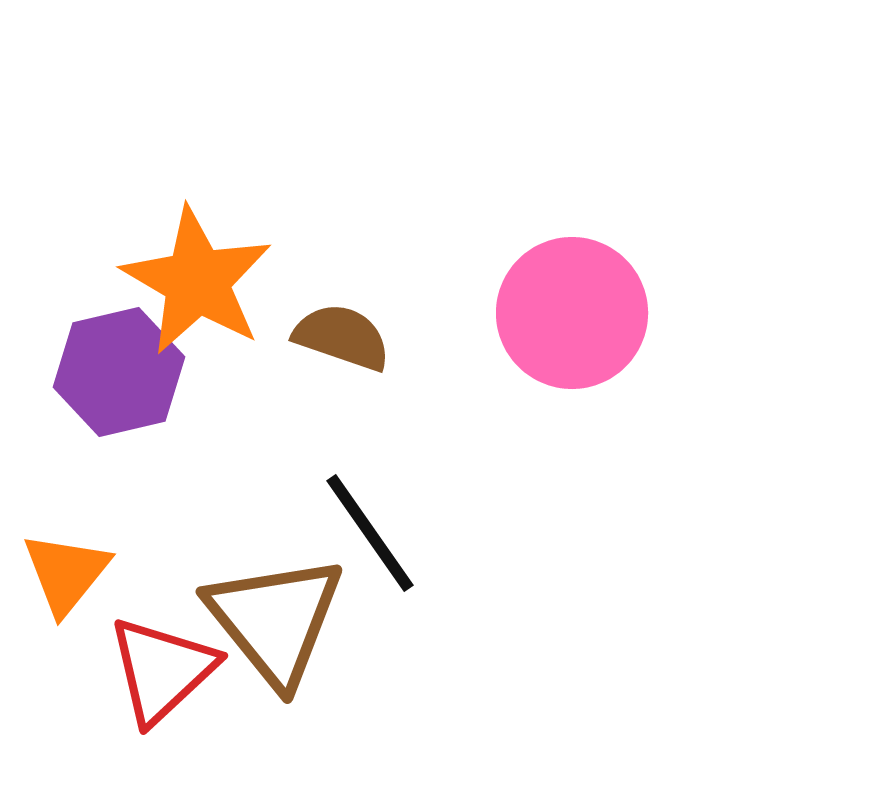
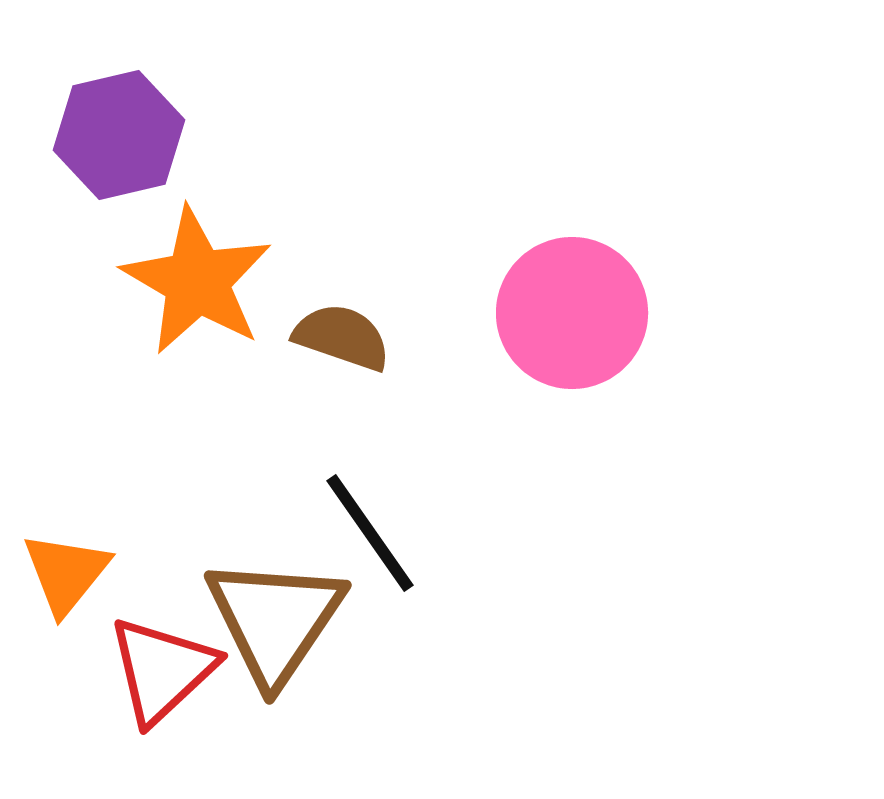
purple hexagon: moved 237 px up
brown triangle: rotated 13 degrees clockwise
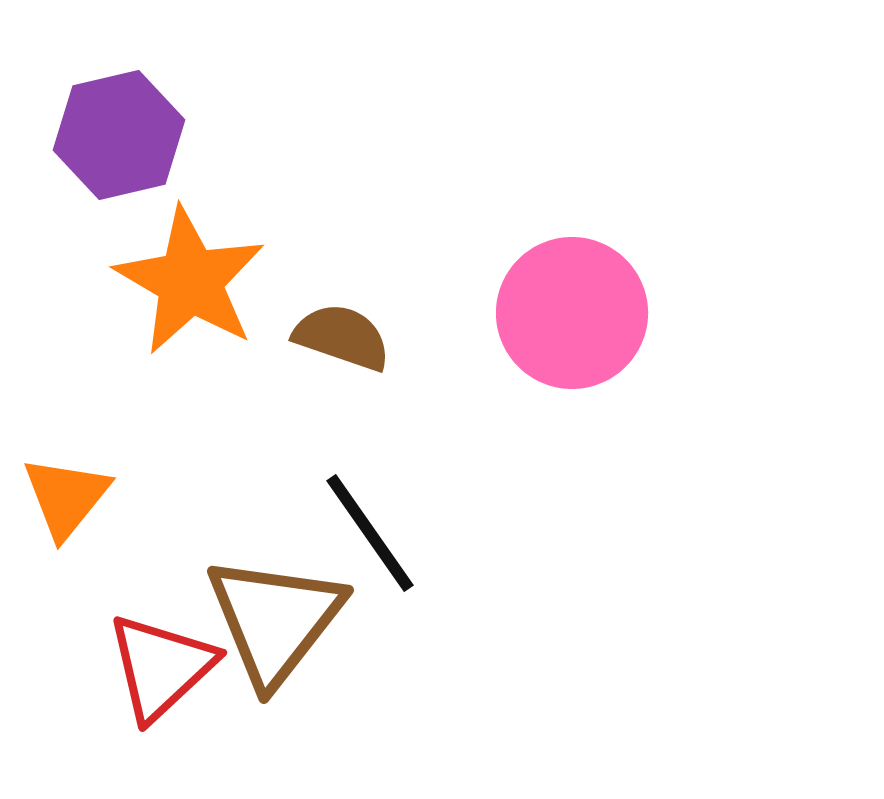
orange star: moved 7 px left
orange triangle: moved 76 px up
brown triangle: rotated 4 degrees clockwise
red triangle: moved 1 px left, 3 px up
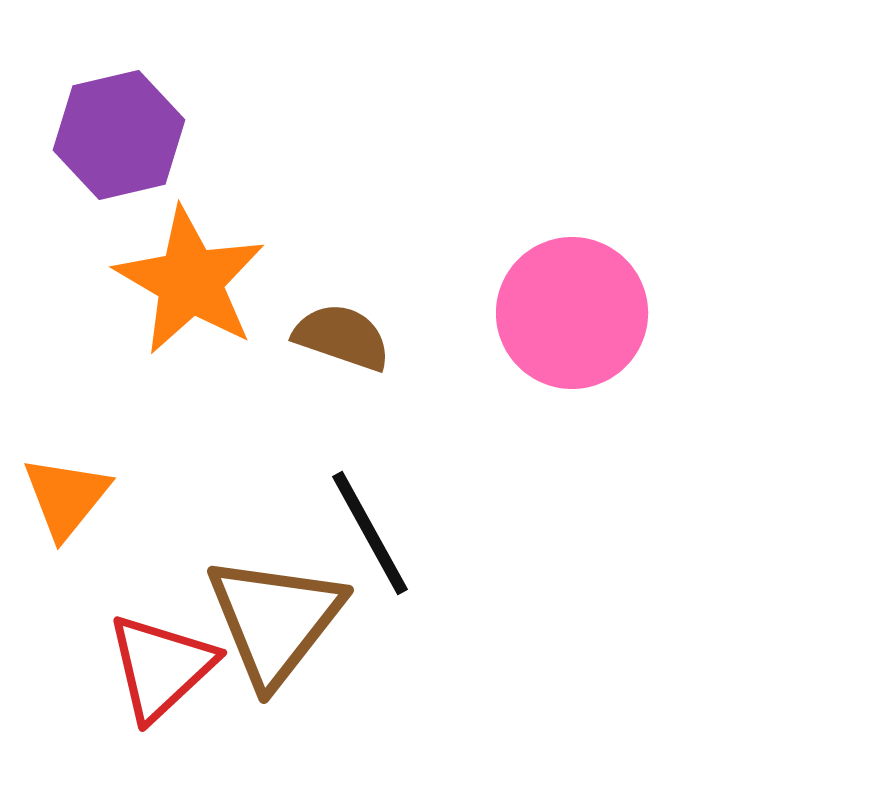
black line: rotated 6 degrees clockwise
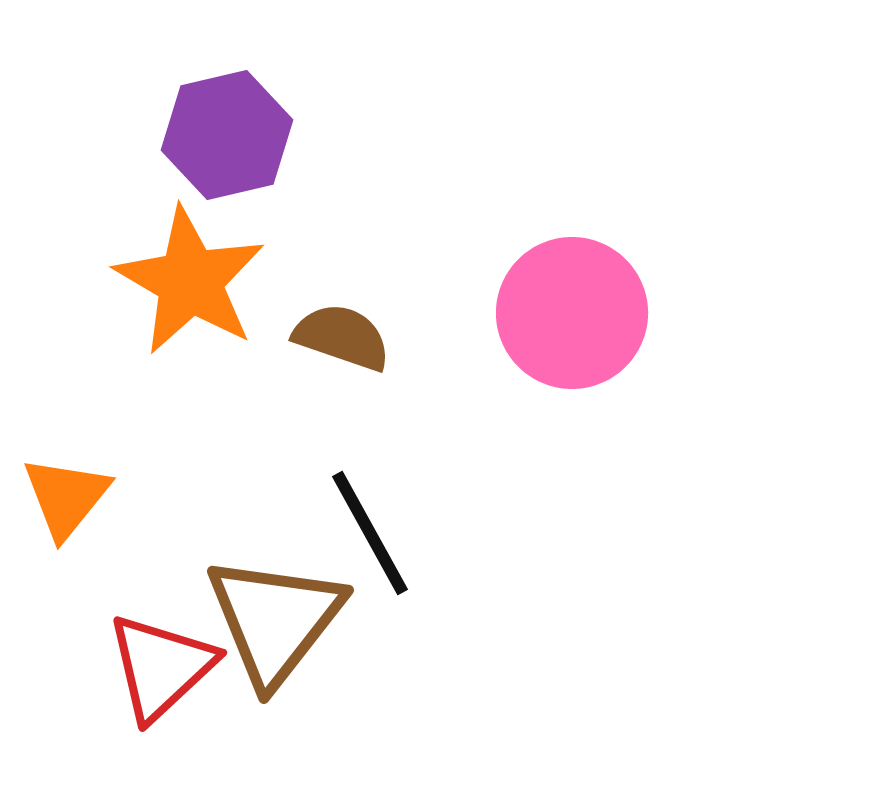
purple hexagon: moved 108 px right
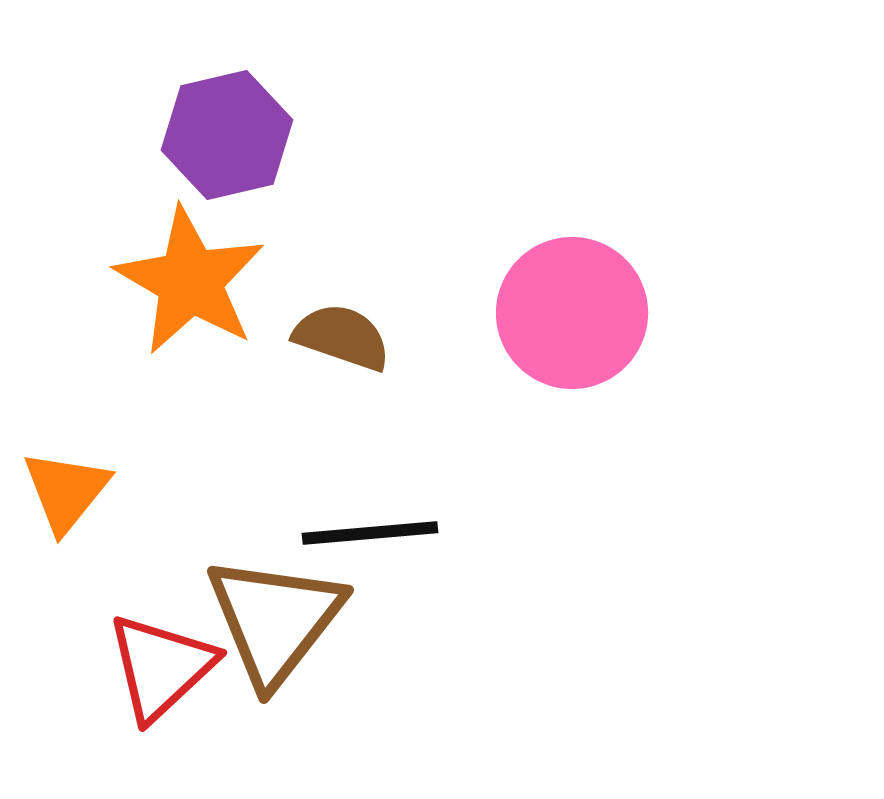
orange triangle: moved 6 px up
black line: rotated 66 degrees counterclockwise
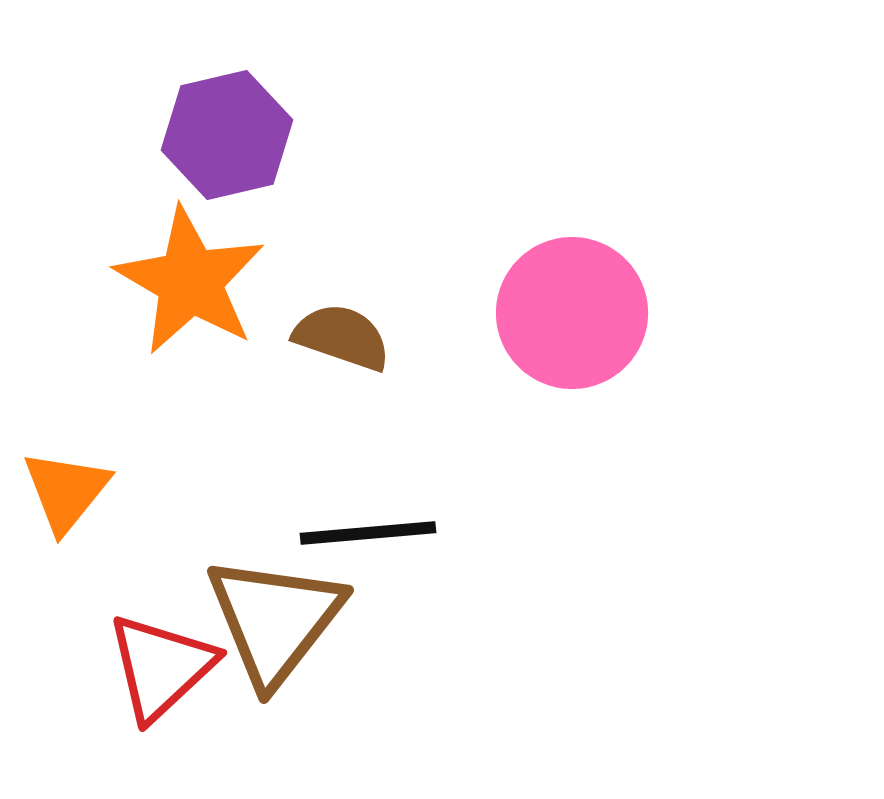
black line: moved 2 px left
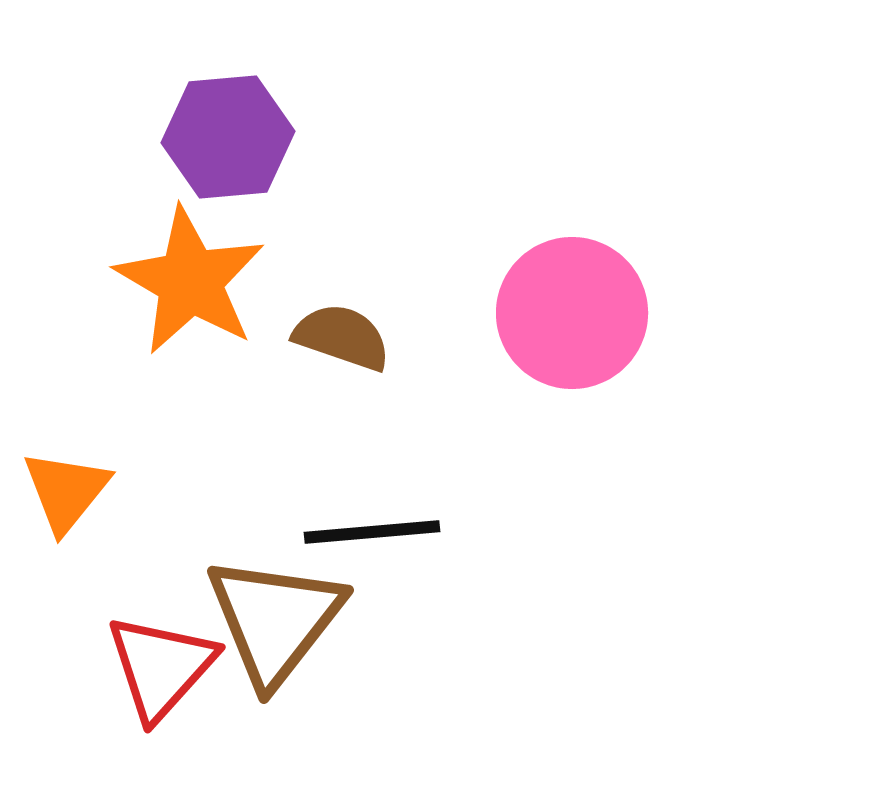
purple hexagon: moved 1 px right, 2 px down; rotated 8 degrees clockwise
black line: moved 4 px right, 1 px up
red triangle: rotated 5 degrees counterclockwise
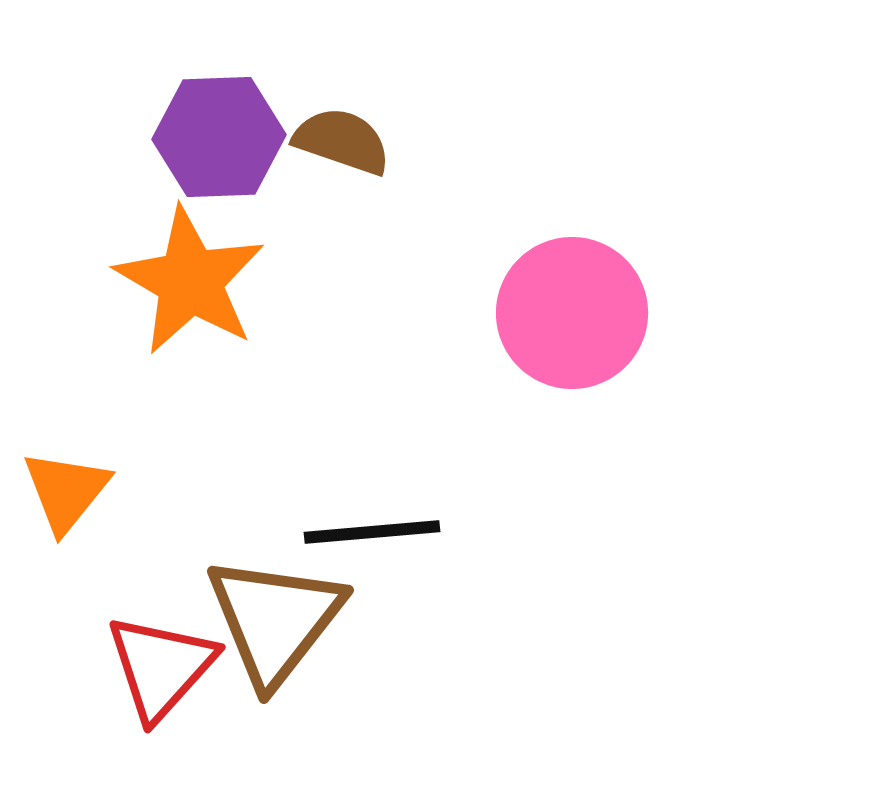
purple hexagon: moved 9 px left; rotated 3 degrees clockwise
brown semicircle: moved 196 px up
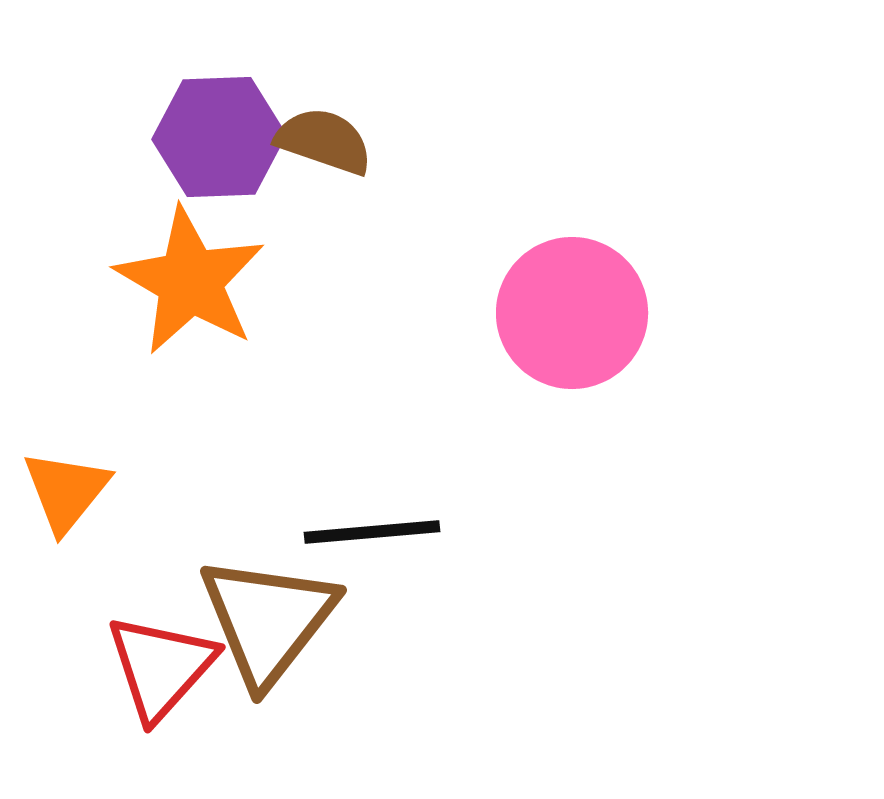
brown semicircle: moved 18 px left
brown triangle: moved 7 px left
